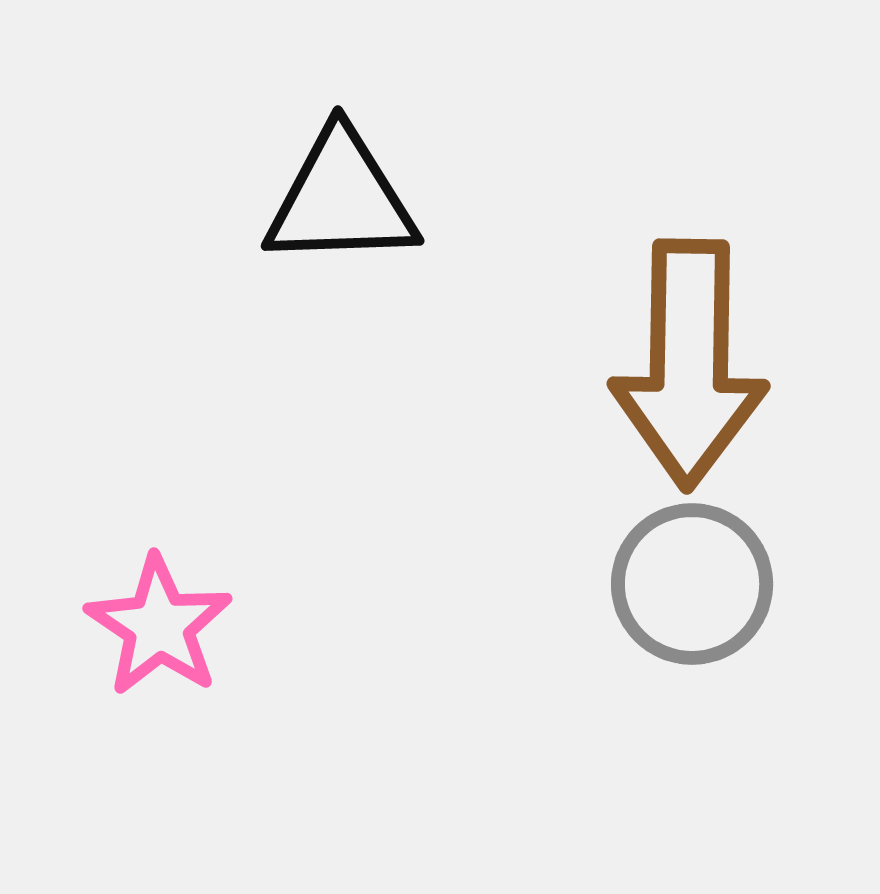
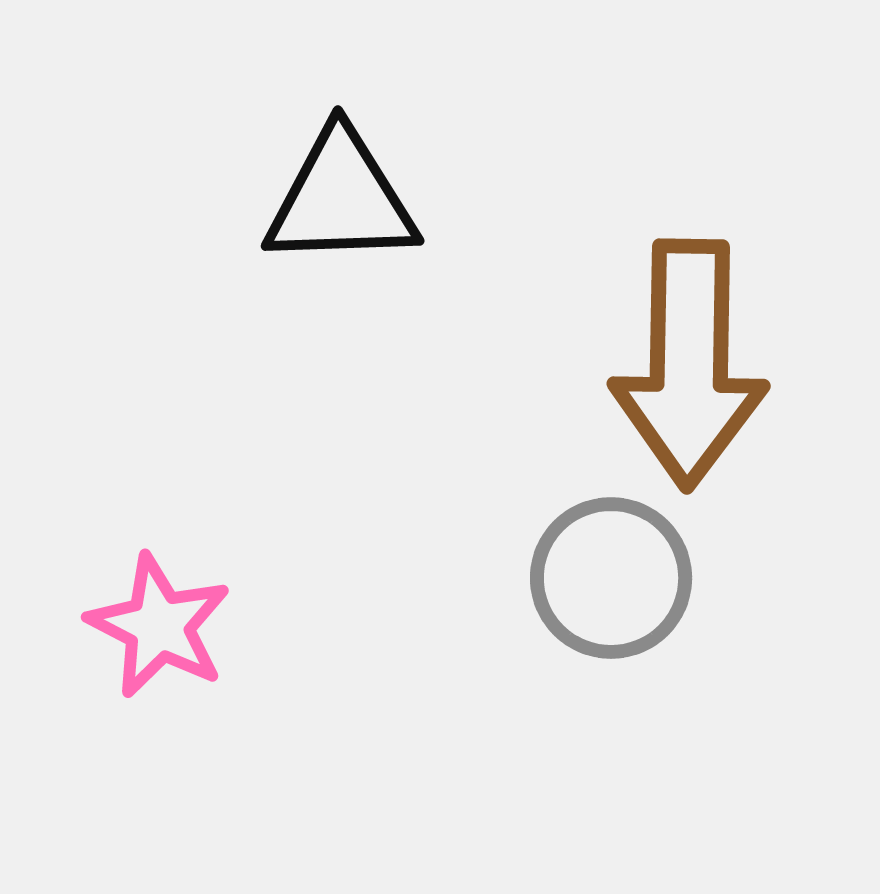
gray circle: moved 81 px left, 6 px up
pink star: rotated 7 degrees counterclockwise
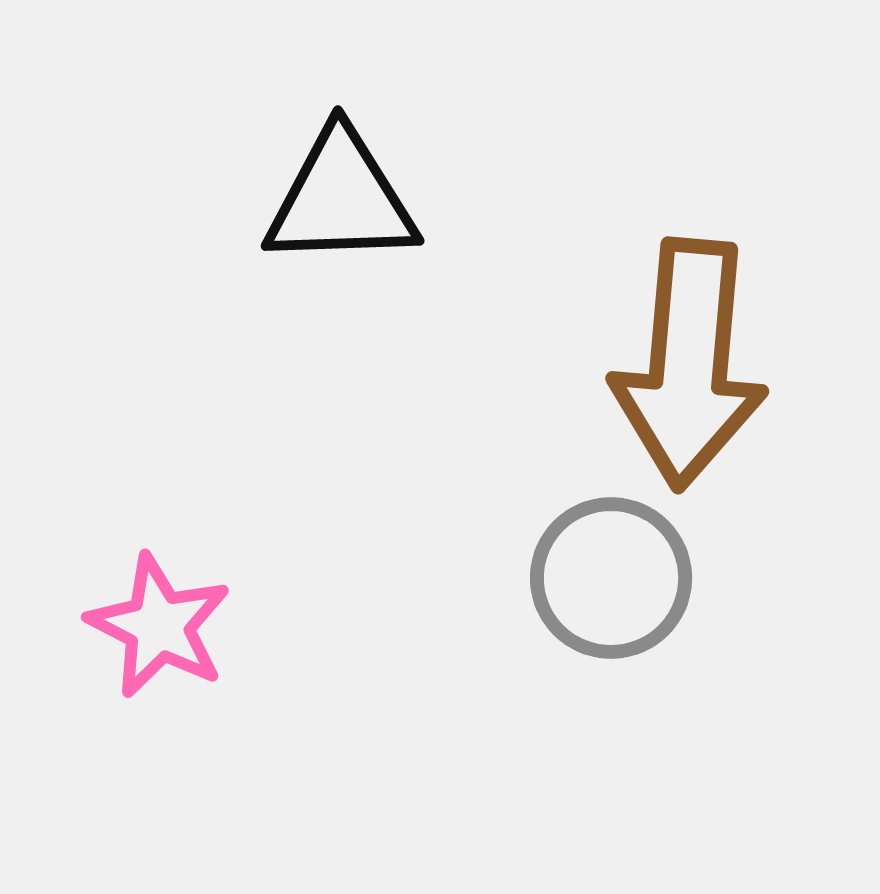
brown arrow: rotated 4 degrees clockwise
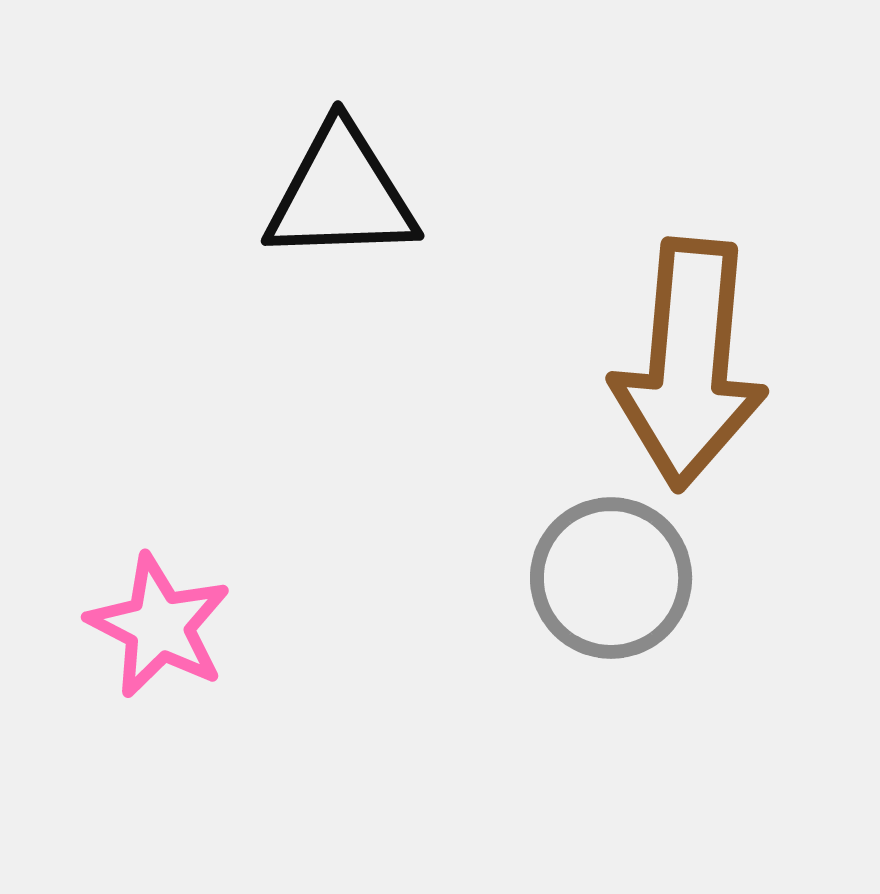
black triangle: moved 5 px up
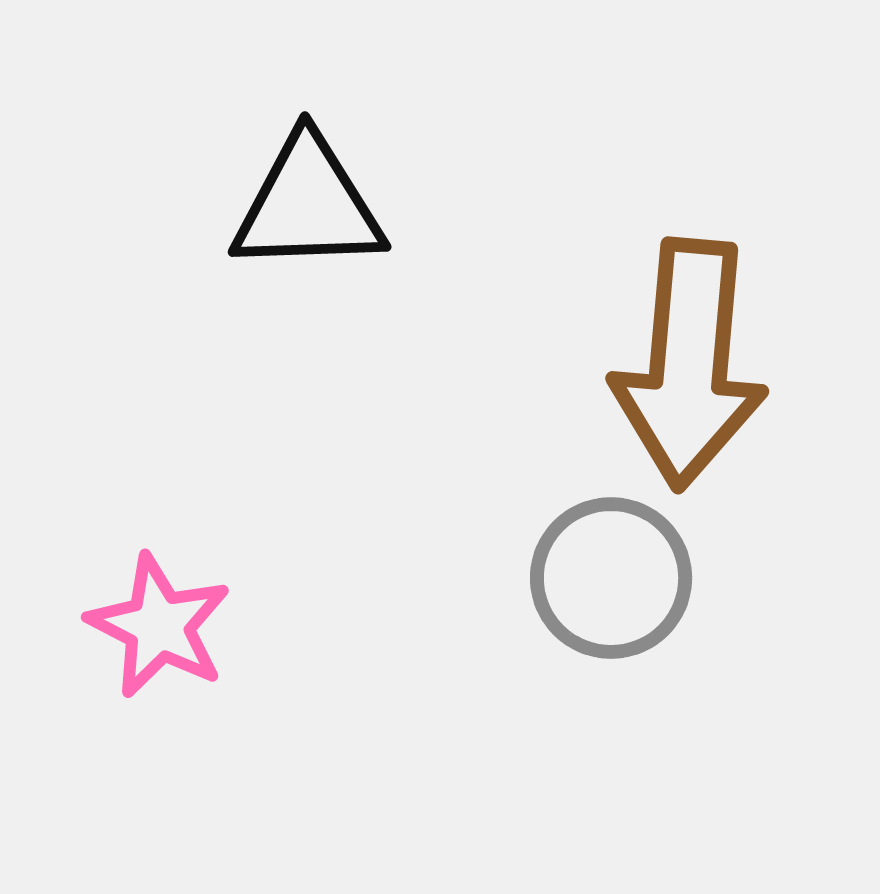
black triangle: moved 33 px left, 11 px down
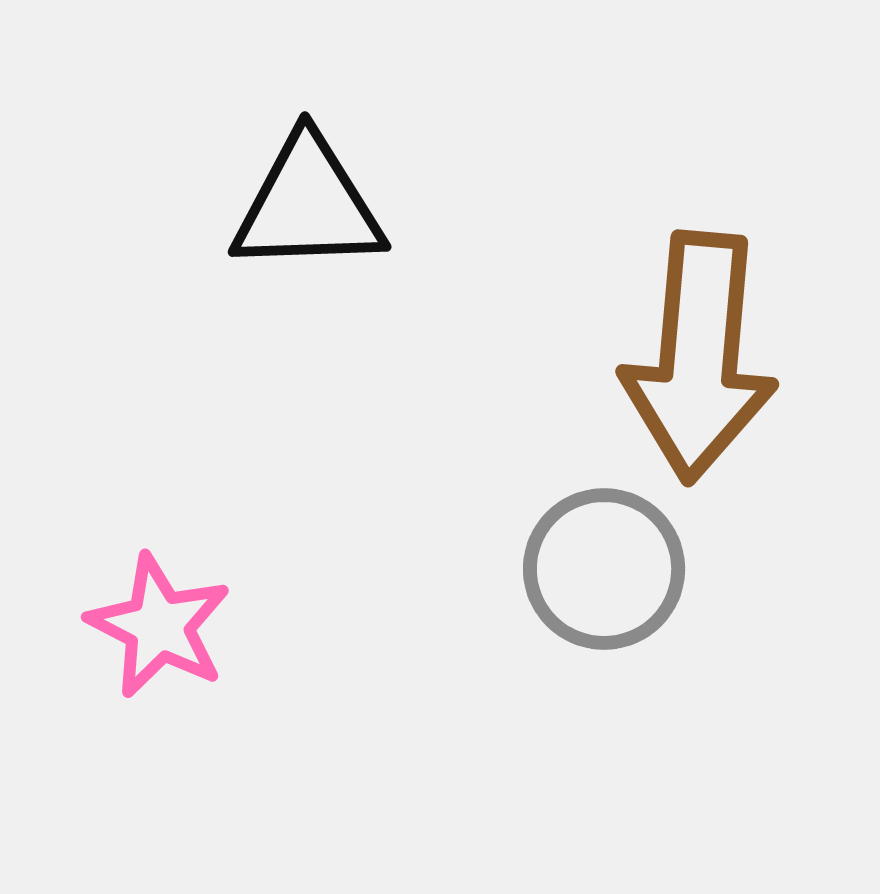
brown arrow: moved 10 px right, 7 px up
gray circle: moved 7 px left, 9 px up
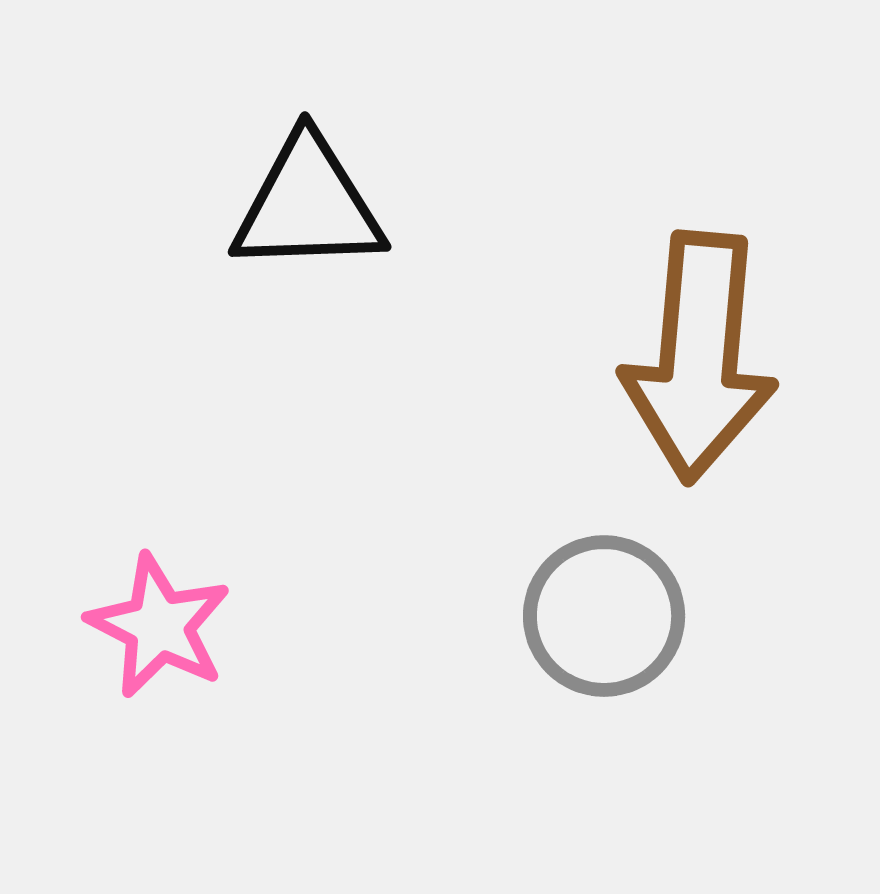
gray circle: moved 47 px down
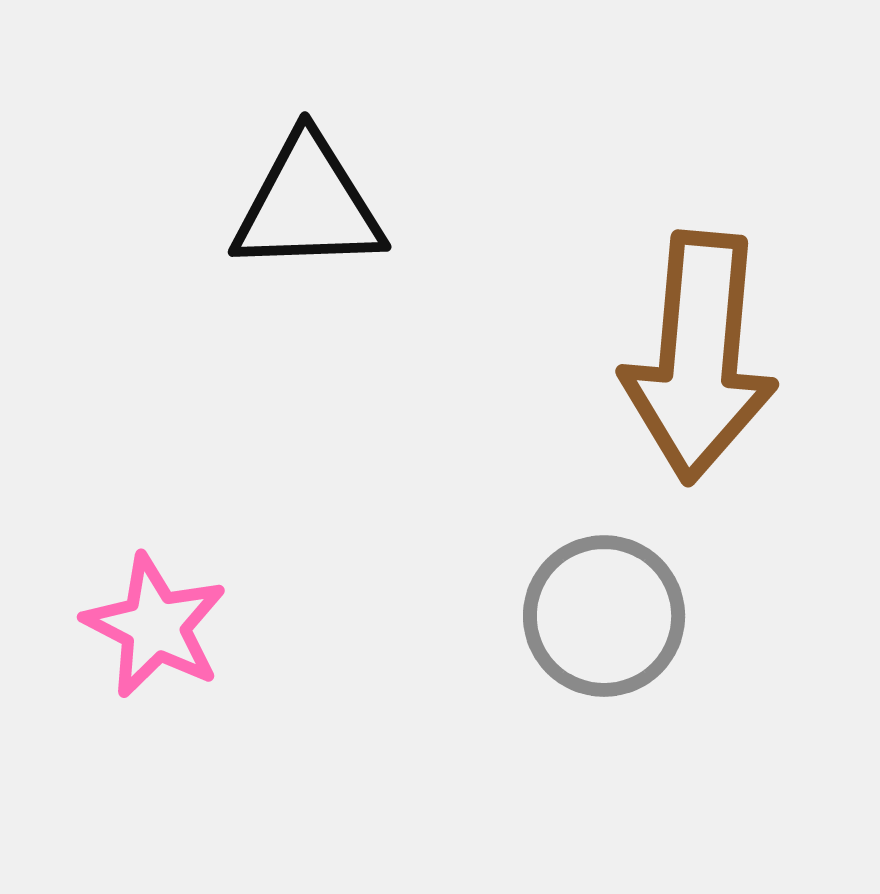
pink star: moved 4 px left
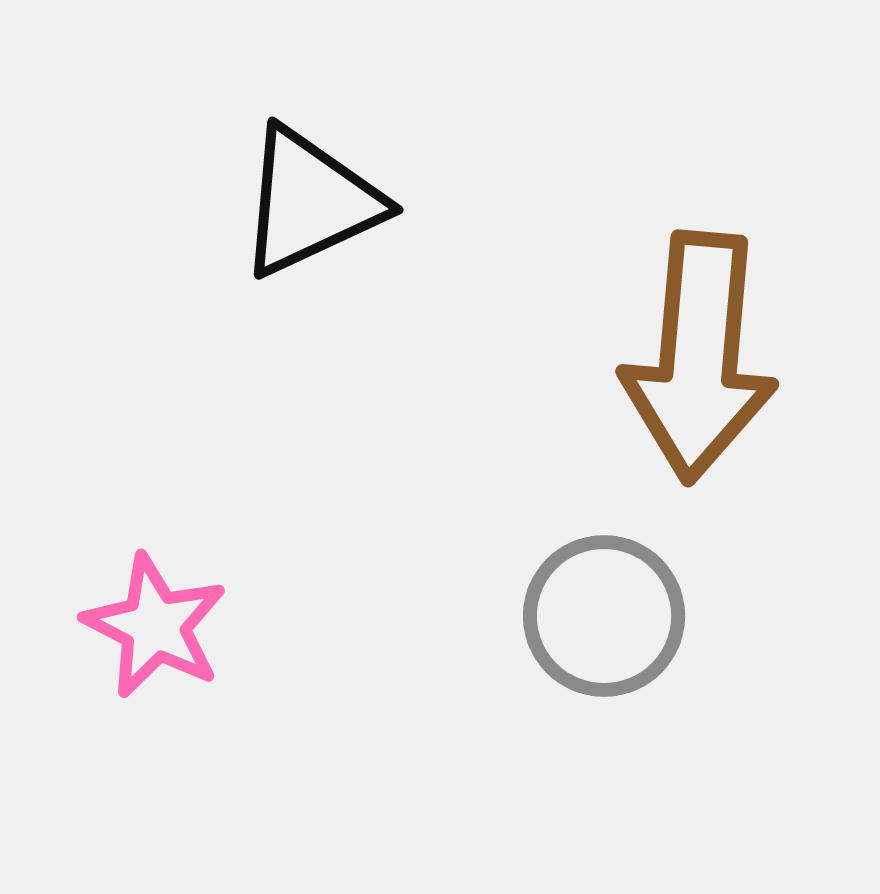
black triangle: moved 2 px right, 3 px up; rotated 23 degrees counterclockwise
